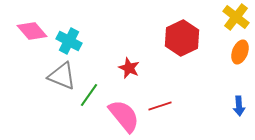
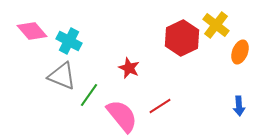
yellow cross: moved 20 px left, 8 px down
red line: rotated 15 degrees counterclockwise
pink semicircle: moved 2 px left
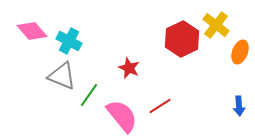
red hexagon: moved 1 px down
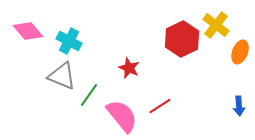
pink diamond: moved 4 px left
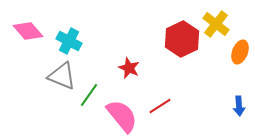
yellow cross: moved 1 px up
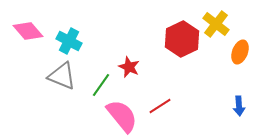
red star: moved 1 px up
green line: moved 12 px right, 10 px up
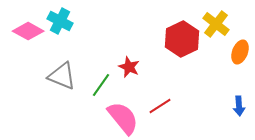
pink diamond: rotated 20 degrees counterclockwise
cyan cross: moved 9 px left, 20 px up
pink semicircle: moved 1 px right, 2 px down
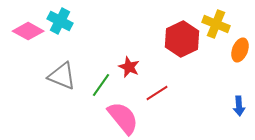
yellow cross: rotated 16 degrees counterclockwise
orange ellipse: moved 2 px up
red line: moved 3 px left, 13 px up
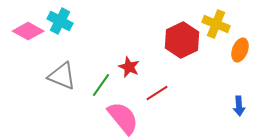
red hexagon: moved 1 px down
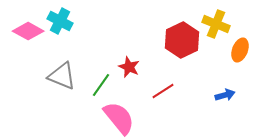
red line: moved 6 px right, 2 px up
blue arrow: moved 14 px left, 11 px up; rotated 102 degrees counterclockwise
pink semicircle: moved 4 px left
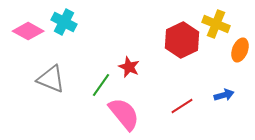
cyan cross: moved 4 px right, 1 px down
gray triangle: moved 11 px left, 3 px down
red line: moved 19 px right, 15 px down
blue arrow: moved 1 px left
pink semicircle: moved 5 px right, 4 px up
